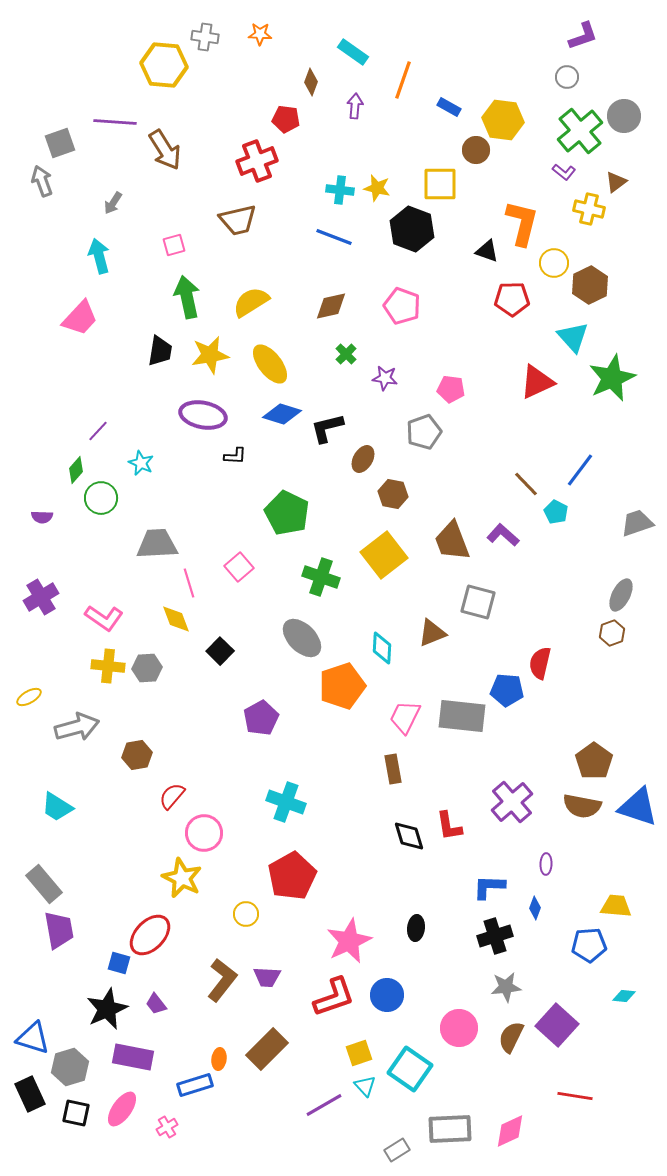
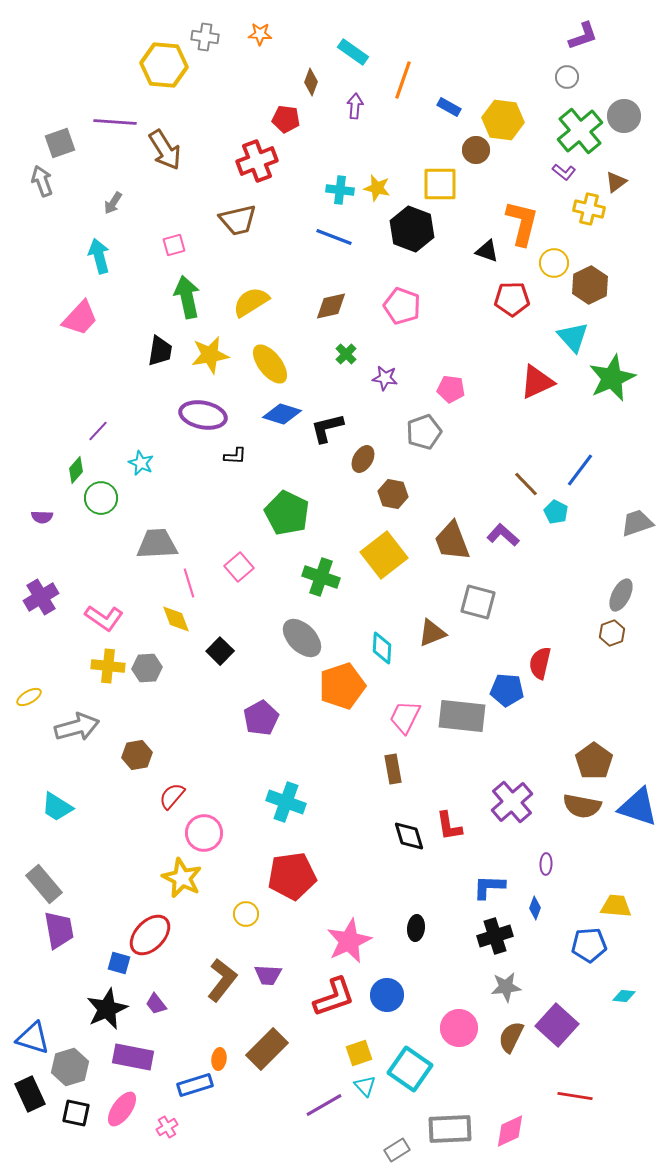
red pentagon at (292, 876): rotated 21 degrees clockwise
purple trapezoid at (267, 977): moved 1 px right, 2 px up
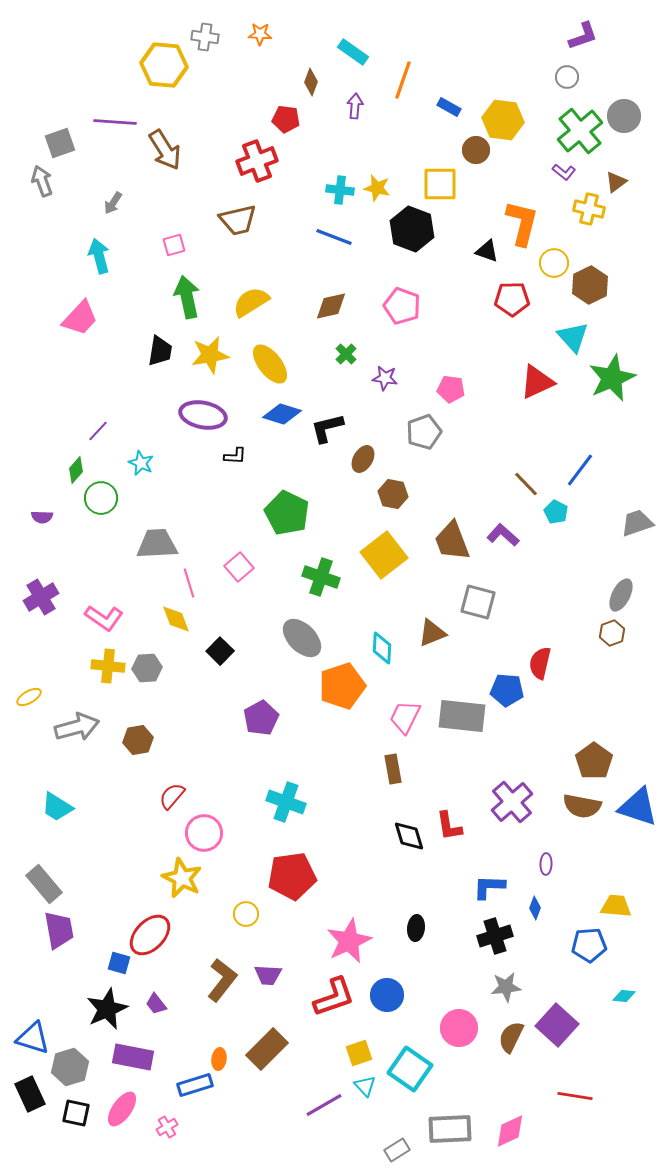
brown hexagon at (137, 755): moved 1 px right, 15 px up
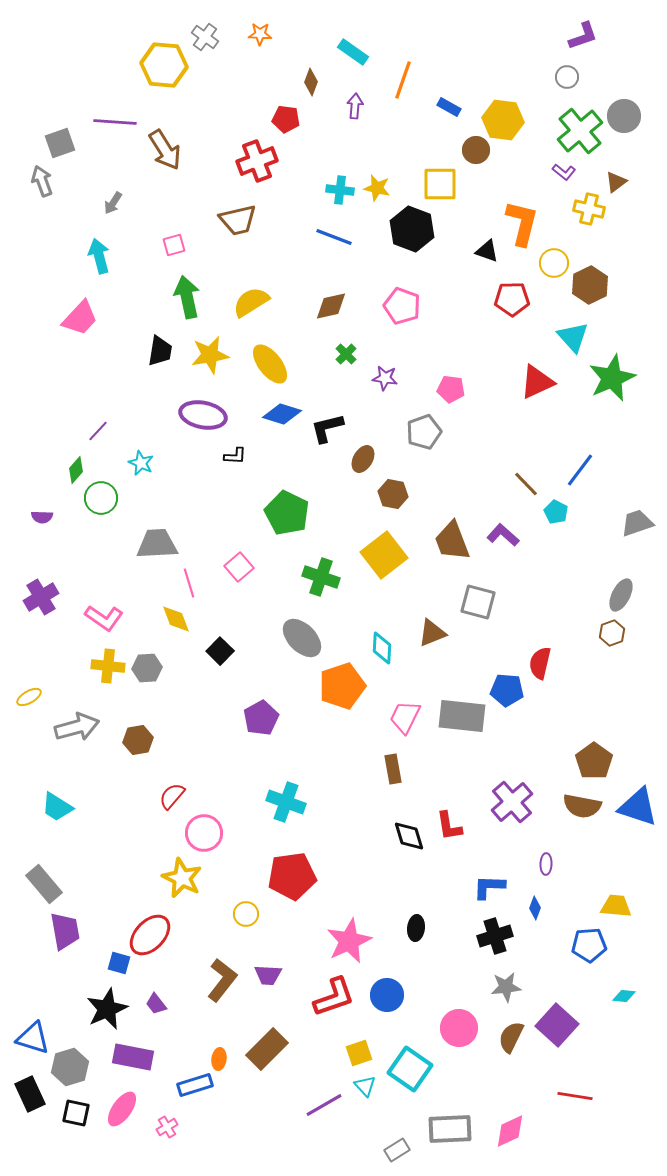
gray cross at (205, 37): rotated 28 degrees clockwise
purple trapezoid at (59, 930): moved 6 px right, 1 px down
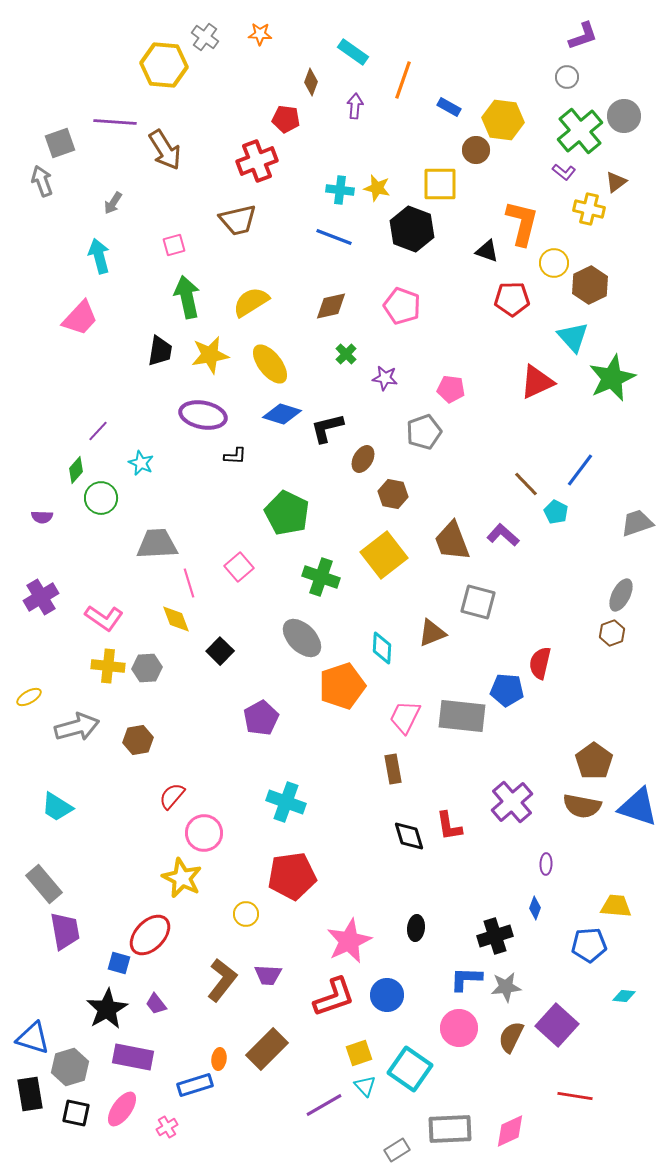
blue L-shape at (489, 887): moved 23 px left, 92 px down
black star at (107, 1009): rotated 6 degrees counterclockwise
black rectangle at (30, 1094): rotated 16 degrees clockwise
